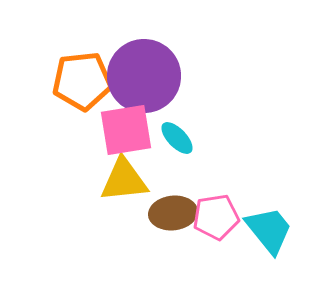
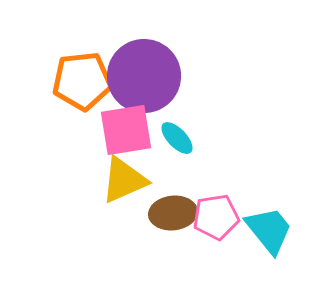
yellow triangle: rotated 18 degrees counterclockwise
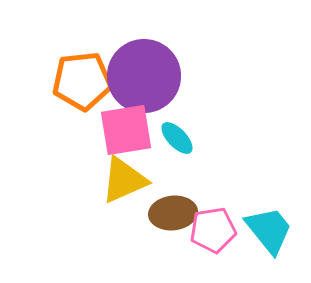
pink pentagon: moved 3 px left, 13 px down
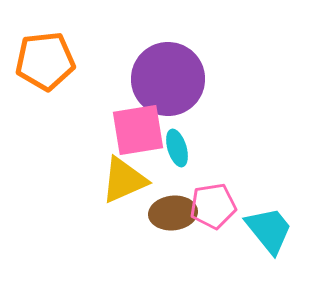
purple circle: moved 24 px right, 3 px down
orange pentagon: moved 37 px left, 20 px up
pink square: moved 12 px right
cyan ellipse: moved 10 px down; rotated 27 degrees clockwise
pink pentagon: moved 24 px up
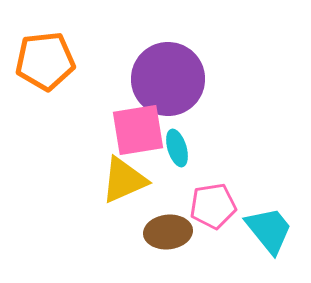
brown ellipse: moved 5 px left, 19 px down
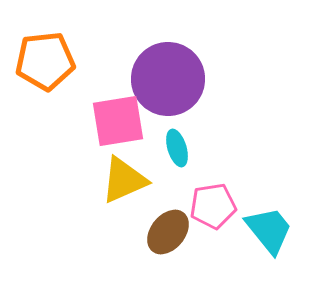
pink square: moved 20 px left, 9 px up
brown ellipse: rotated 45 degrees counterclockwise
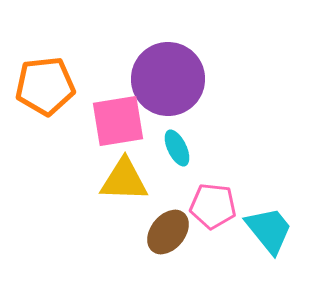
orange pentagon: moved 25 px down
cyan ellipse: rotated 9 degrees counterclockwise
yellow triangle: rotated 26 degrees clockwise
pink pentagon: rotated 15 degrees clockwise
